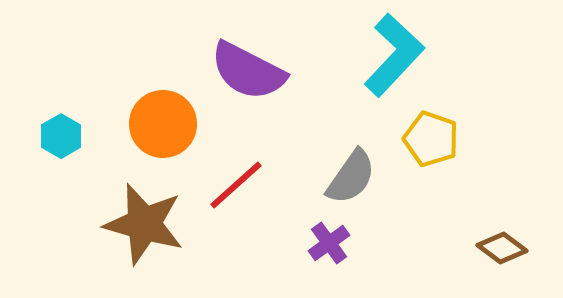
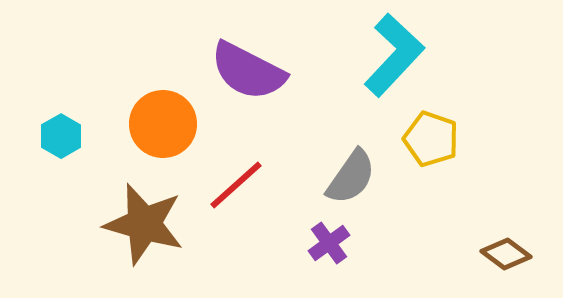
brown diamond: moved 4 px right, 6 px down
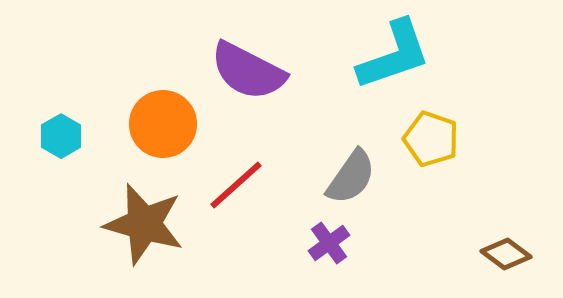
cyan L-shape: rotated 28 degrees clockwise
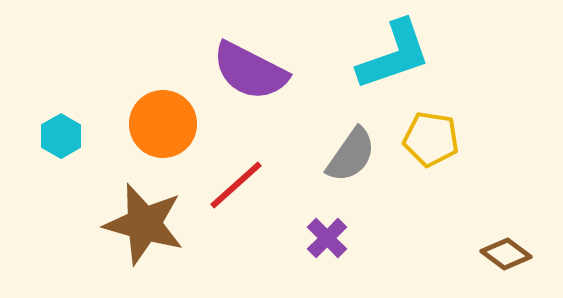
purple semicircle: moved 2 px right
yellow pentagon: rotated 10 degrees counterclockwise
gray semicircle: moved 22 px up
purple cross: moved 2 px left, 5 px up; rotated 9 degrees counterclockwise
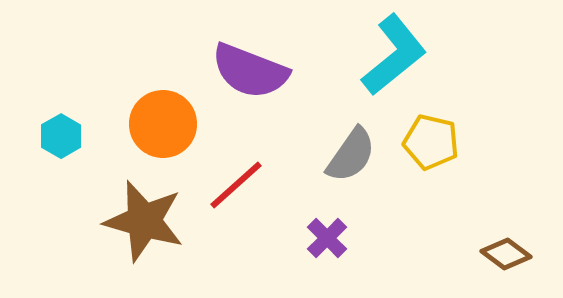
cyan L-shape: rotated 20 degrees counterclockwise
purple semicircle: rotated 6 degrees counterclockwise
yellow pentagon: moved 3 px down; rotated 4 degrees clockwise
brown star: moved 3 px up
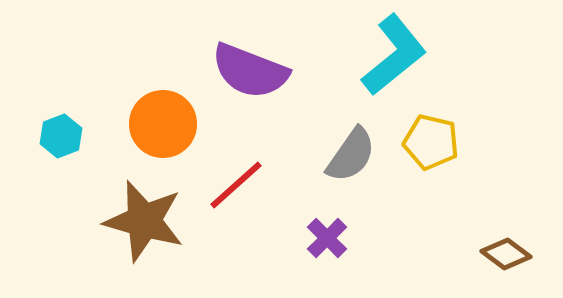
cyan hexagon: rotated 9 degrees clockwise
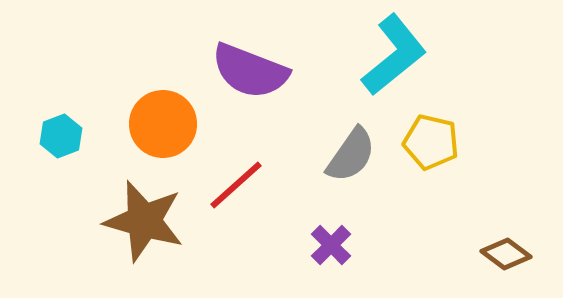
purple cross: moved 4 px right, 7 px down
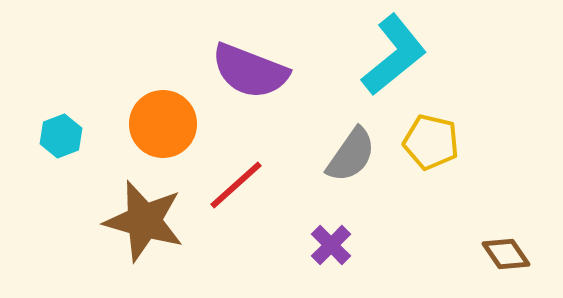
brown diamond: rotated 18 degrees clockwise
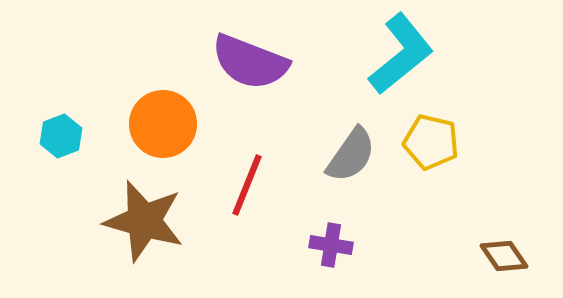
cyan L-shape: moved 7 px right, 1 px up
purple semicircle: moved 9 px up
red line: moved 11 px right; rotated 26 degrees counterclockwise
purple cross: rotated 36 degrees counterclockwise
brown diamond: moved 2 px left, 2 px down
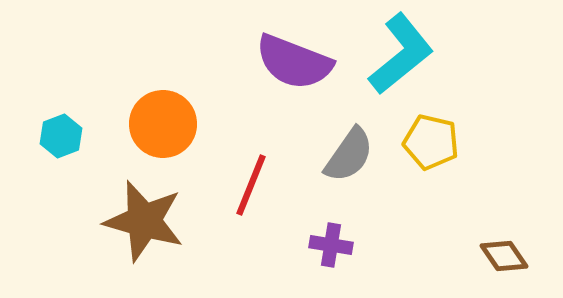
purple semicircle: moved 44 px right
gray semicircle: moved 2 px left
red line: moved 4 px right
